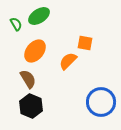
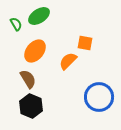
blue circle: moved 2 px left, 5 px up
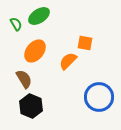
brown semicircle: moved 4 px left
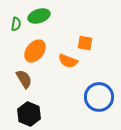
green ellipse: rotated 15 degrees clockwise
green semicircle: rotated 40 degrees clockwise
orange semicircle: rotated 114 degrees counterclockwise
black hexagon: moved 2 px left, 8 px down
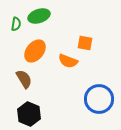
blue circle: moved 2 px down
